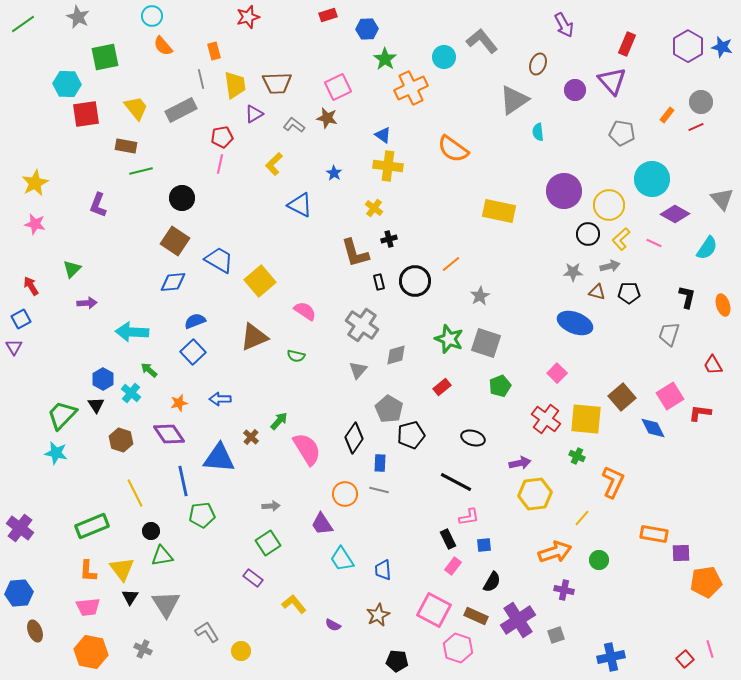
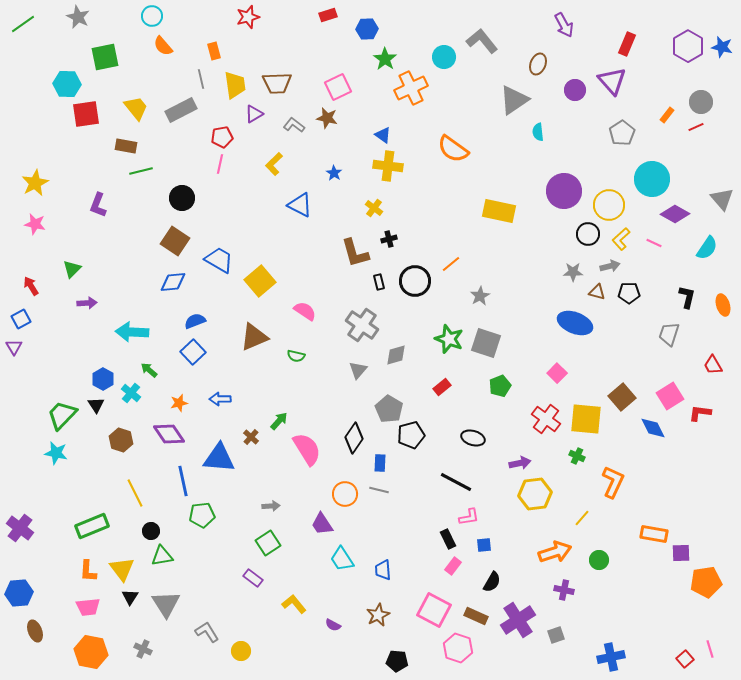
gray pentagon at (622, 133): rotated 30 degrees clockwise
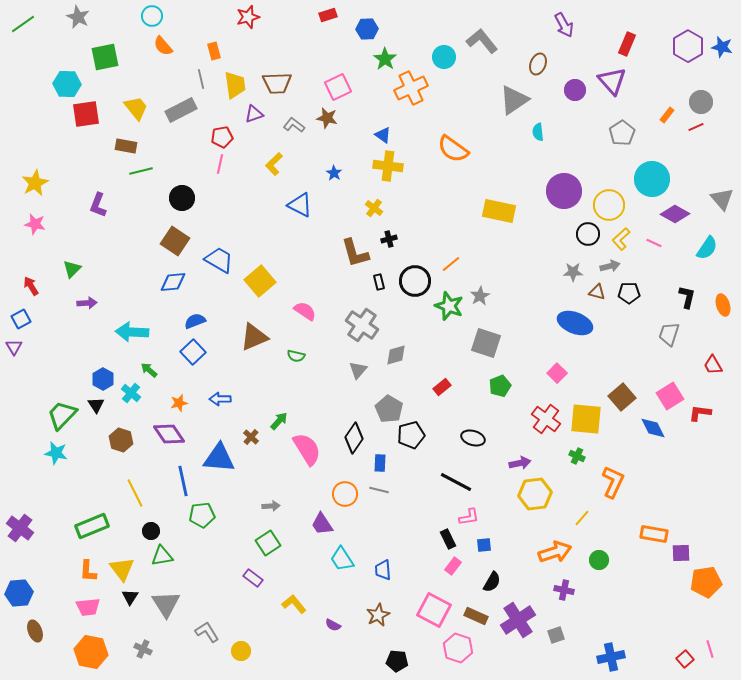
purple triangle at (254, 114): rotated 12 degrees clockwise
green star at (449, 339): moved 33 px up
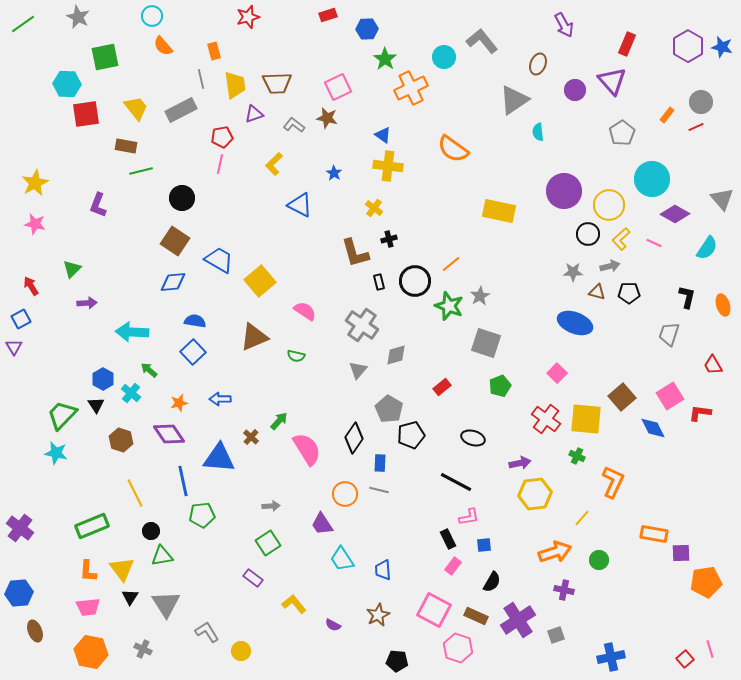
blue semicircle at (195, 321): rotated 30 degrees clockwise
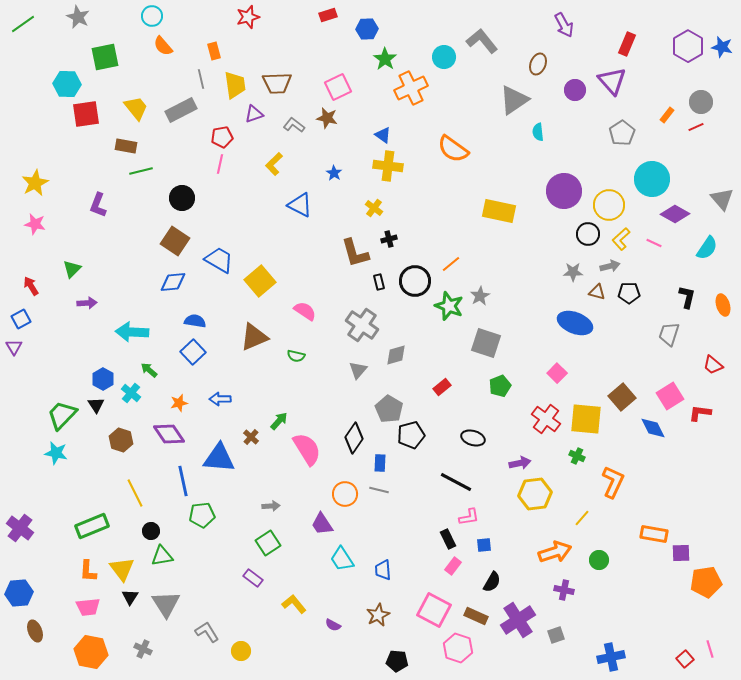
red trapezoid at (713, 365): rotated 20 degrees counterclockwise
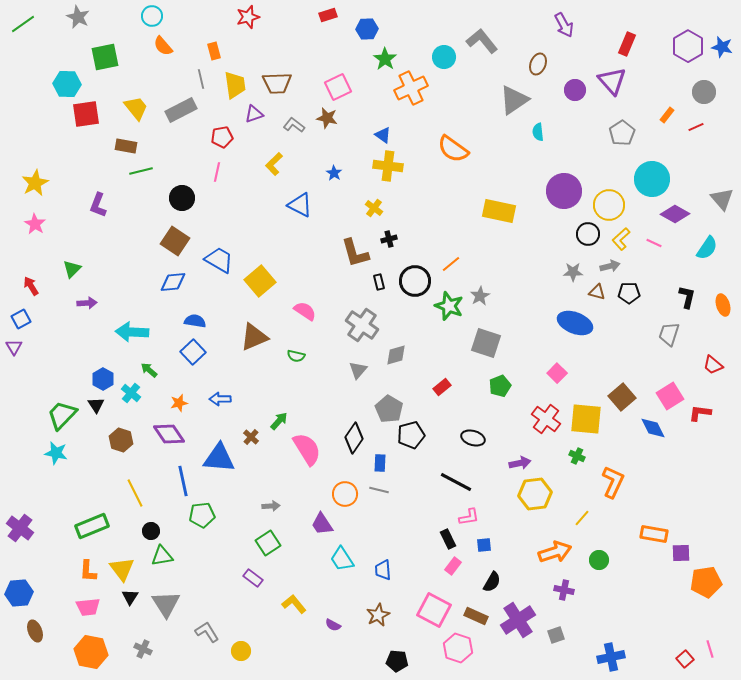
gray circle at (701, 102): moved 3 px right, 10 px up
pink line at (220, 164): moved 3 px left, 8 px down
pink star at (35, 224): rotated 20 degrees clockwise
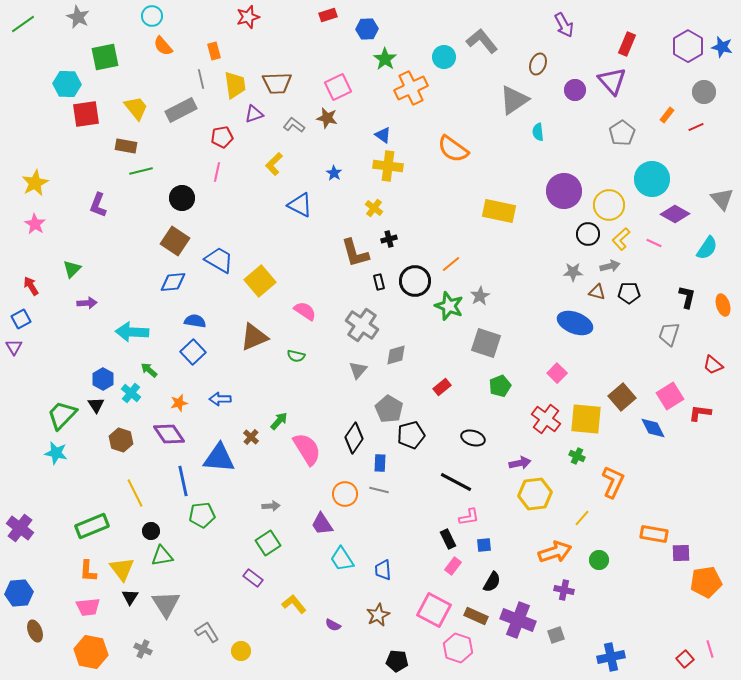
purple cross at (518, 620): rotated 36 degrees counterclockwise
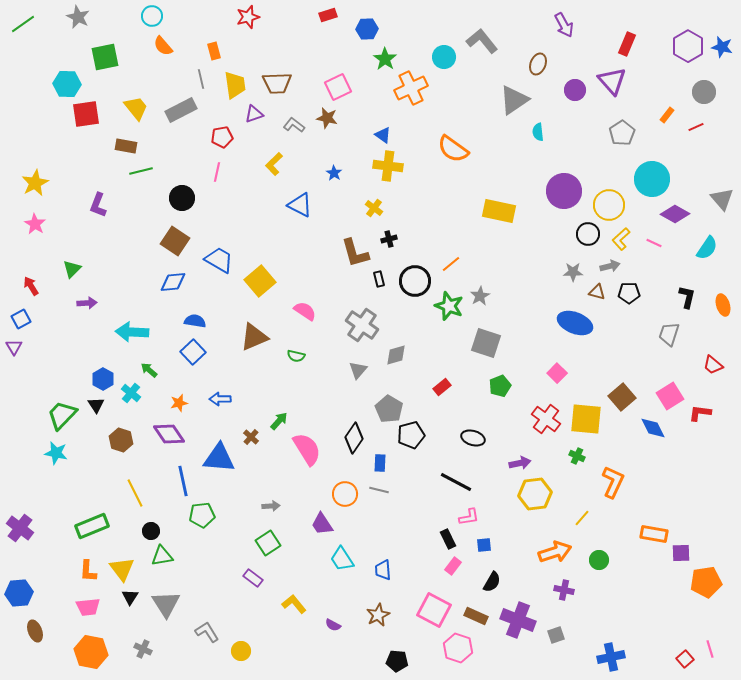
black rectangle at (379, 282): moved 3 px up
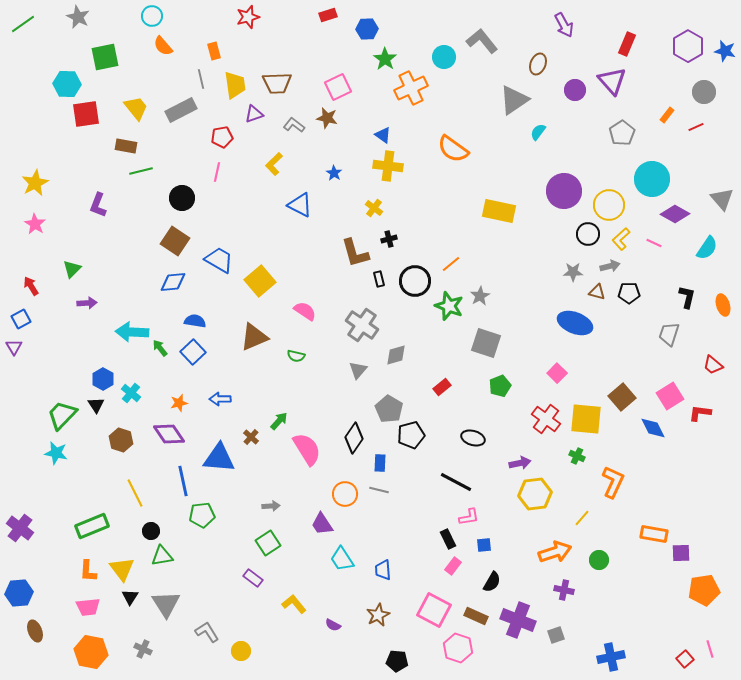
blue star at (722, 47): moved 3 px right, 4 px down
cyan semicircle at (538, 132): rotated 42 degrees clockwise
green arrow at (149, 370): moved 11 px right, 22 px up; rotated 12 degrees clockwise
orange pentagon at (706, 582): moved 2 px left, 8 px down
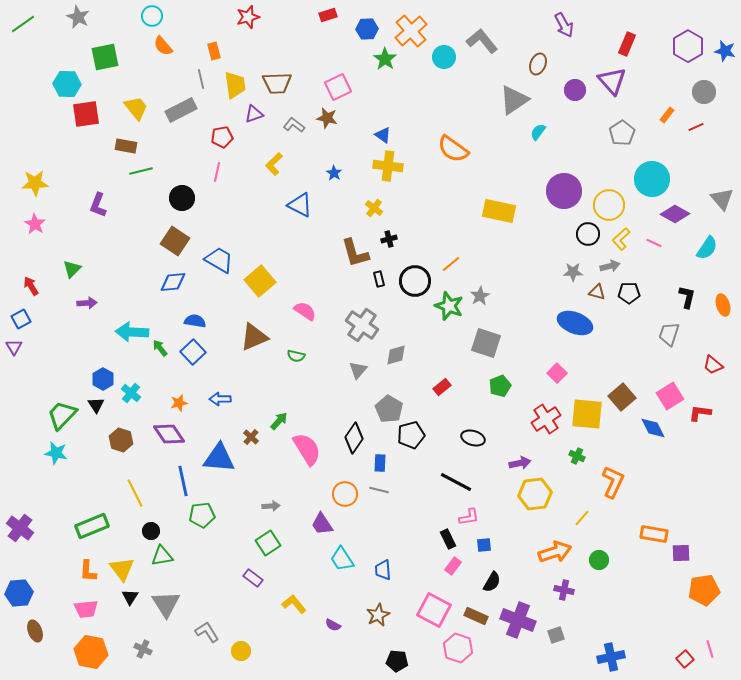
orange cross at (411, 88): moved 57 px up; rotated 16 degrees counterclockwise
yellow star at (35, 183): rotated 24 degrees clockwise
red cross at (546, 419): rotated 20 degrees clockwise
yellow square at (586, 419): moved 1 px right, 5 px up
pink trapezoid at (88, 607): moved 2 px left, 2 px down
